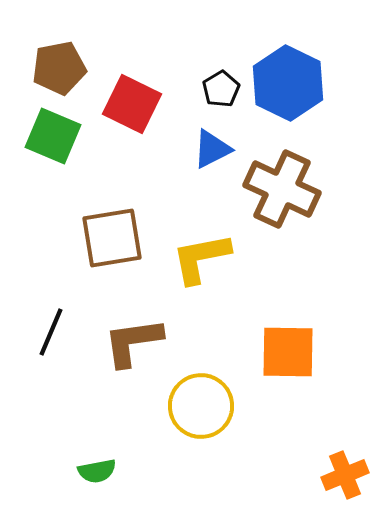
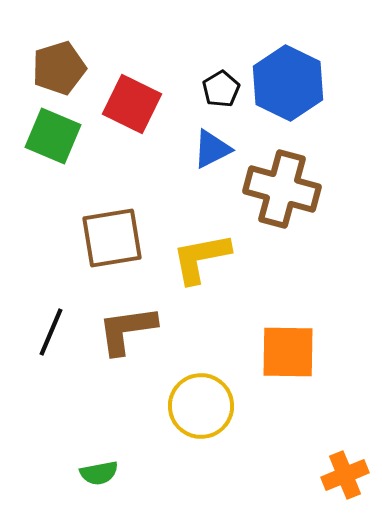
brown pentagon: rotated 6 degrees counterclockwise
brown cross: rotated 10 degrees counterclockwise
brown L-shape: moved 6 px left, 12 px up
green semicircle: moved 2 px right, 2 px down
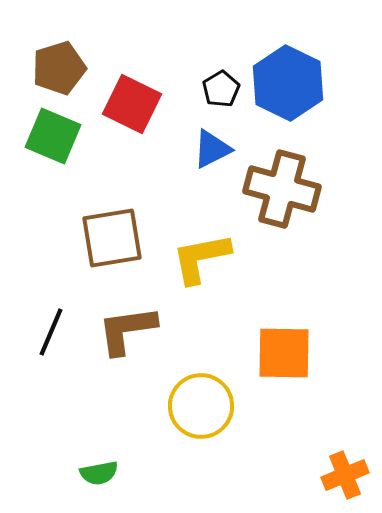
orange square: moved 4 px left, 1 px down
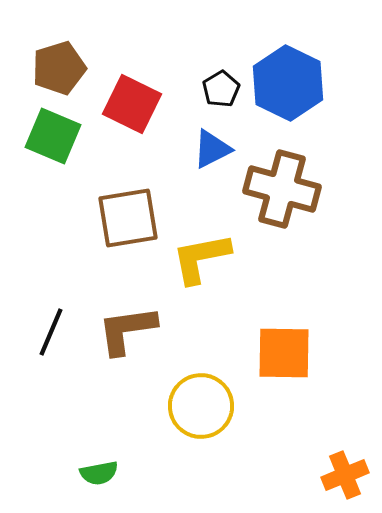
brown square: moved 16 px right, 20 px up
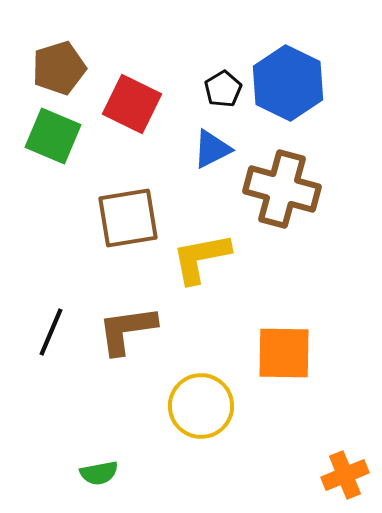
black pentagon: moved 2 px right
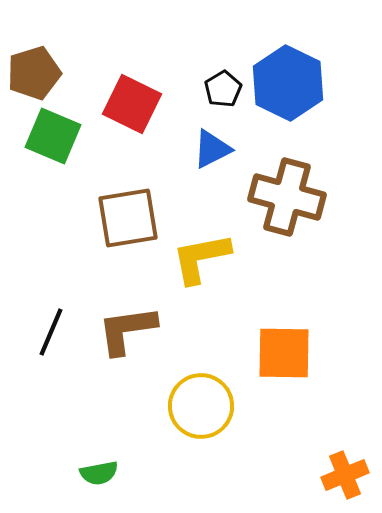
brown pentagon: moved 25 px left, 5 px down
brown cross: moved 5 px right, 8 px down
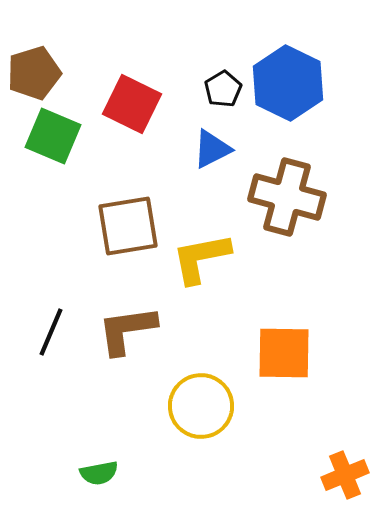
brown square: moved 8 px down
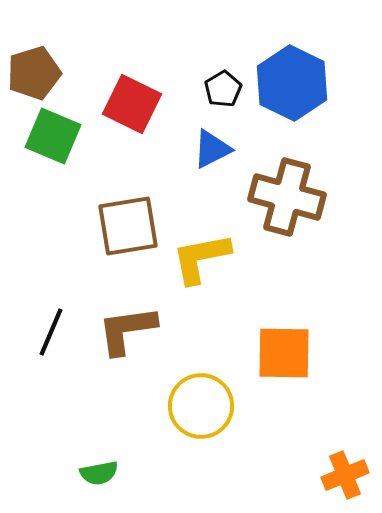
blue hexagon: moved 4 px right
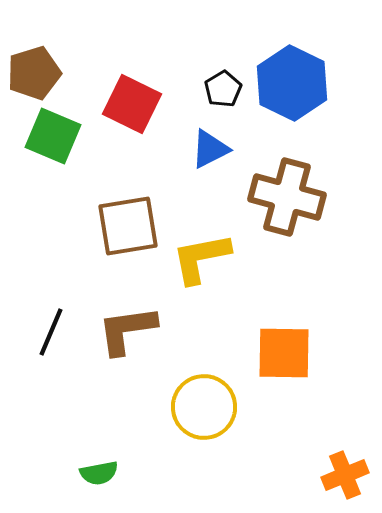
blue triangle: moved 2 px left
yellow circle: moved 3 px right, 1 px down
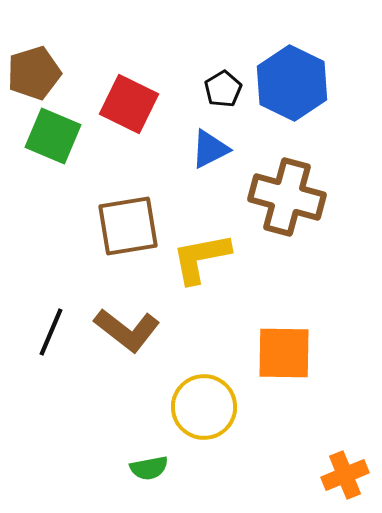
red square: moved 3 px left
brown L-shape: rotated 134 degrees counterclockwise
green semicircle: moved 50 px right, 5 px up
